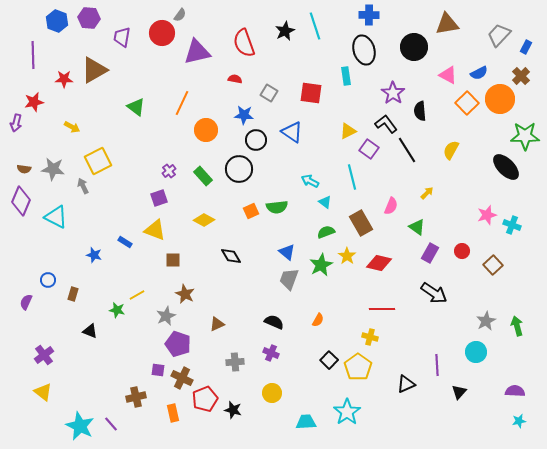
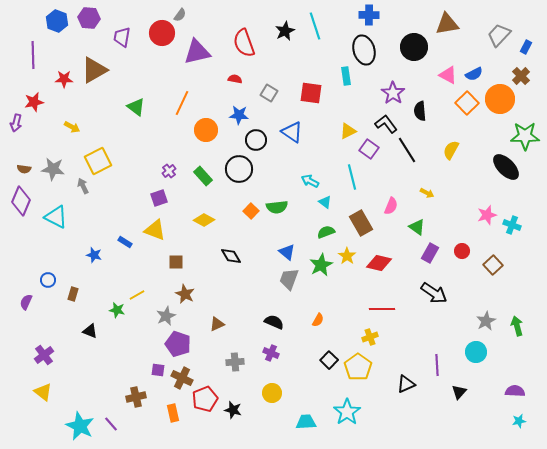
blue semicircle at (479, 73): moved 5 px left, 1 px down
blue star at (244, 115): moved 5 px left
yellow arrow at (427, 193): rotated 72 degrees clockwise
orange square at (251, 211): rotated 21 degrees counterclockwise
brown square at (173, 260): moved 3 px right, 2 px down
yellow cross at (370, 337): rotated 35 degrees counterclockwise
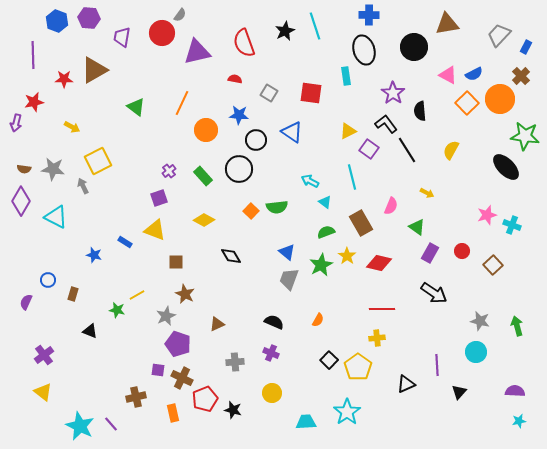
green star at (525, 136): rotated 8 degrees clockwise
purple diamond at (21, 201): rotated 8 degrees clockwise
gray star at (486, 321): moved 6 px left; rotated 30 degrees counterclockwise
yellow cross at (370, 337): moved 7 px right, 1 px down; rotated 14 degrees clockwise
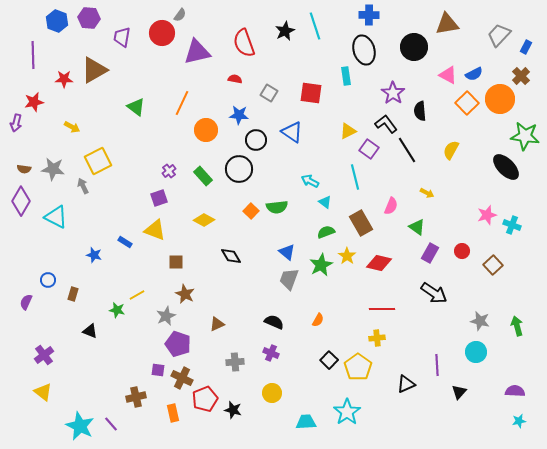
cyan line at (352, 177): moved 3 px right
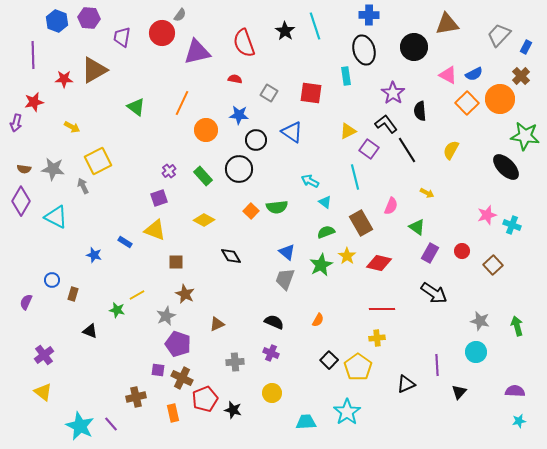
black star at (285, 31): rotated 12 degrees counterclockwise
gray trapezoid at (289, 279): moved 4 px left
blue circle at (48, 280): moved 4 px right
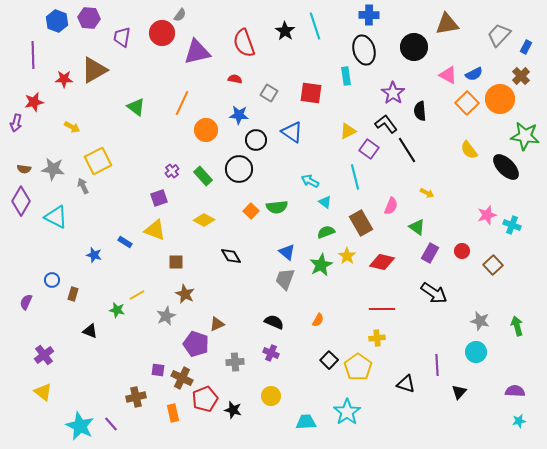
yellow semicircle at (451, 150): moved 18 px right; rotated 66 degrees counterclockwise
purple cross at (169, 171): moved 3 px right
red diamond at (379, 263): moved 3 px right, 1 px up
purple pentagon at (178, 344): moved 18 px right
black triangle at (406, 384): rotated 42 degrees clockwise
yellow circle at (272, 393): moved 1 px left, 3 px down
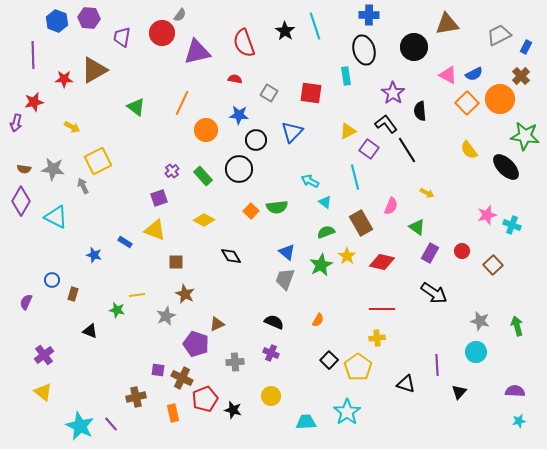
gray trapezoid at (499, 35): rotated 20 degrees clockwise
blue triangle at (292, 132): rotated 40 degrees clockwise
yellow line at (137, 295): rotated 21 degrees clockwise
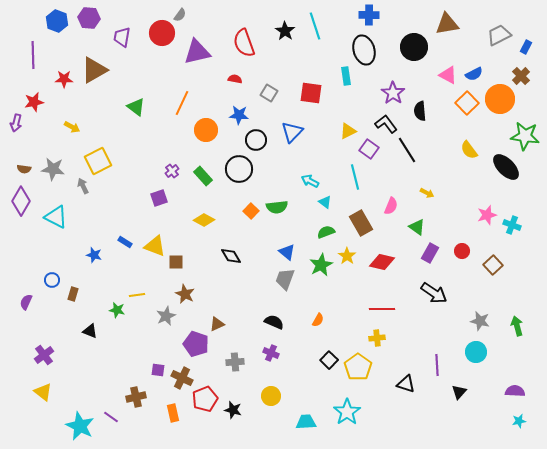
yellow triangle at (155, 230): moved 16 px down
purple line at (111, 424): moved 7 px up; rotated 14 degrees counterclockwise
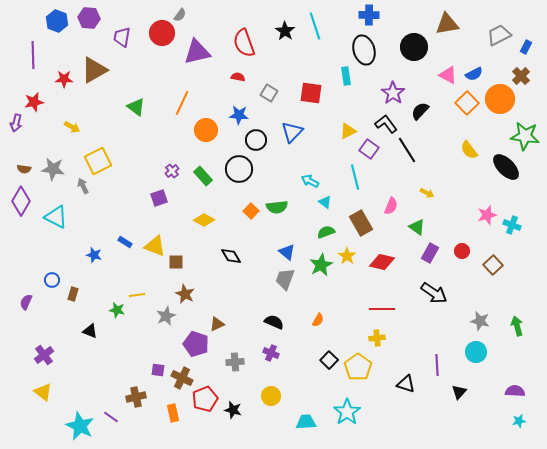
red semicircle at (235, 79): moved 3 px right, 2 px up
black semicircle at (420, 111): rotated 48 degrees clockwise
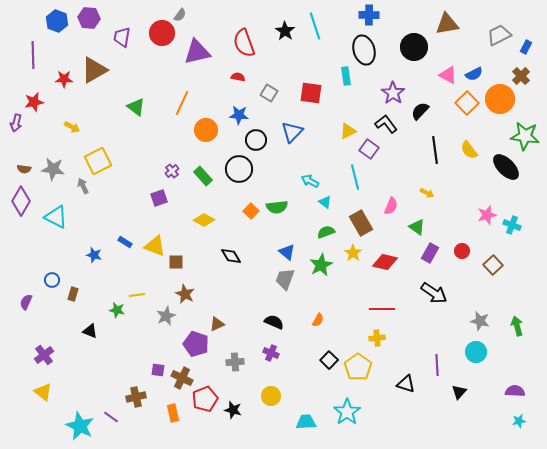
black line at (407, 150): moved 28 px right; rotated 24 degrees clockwise
yellow star at (347, 256): moved 6 px right, 3 px up
red diamond at (382, 262): moved 3 px right
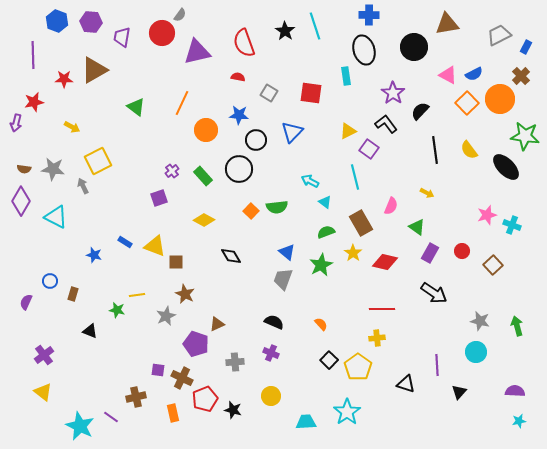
purple hexagon at (89, 18): moved 2 px right, 4 px down
gray trapezoid at (285, 279): moved 2 px left
blue circle at (52, 280): moved 2 px left, 1 px down
orange semicircle at (318, 320): moved 3 px right, 4 px down; rotated 72 degrees counterclockwise
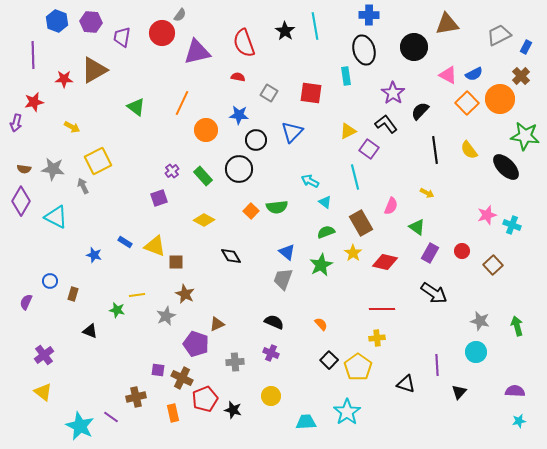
cyan line at (315, 26): rotated 8 degrees clockwise
